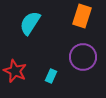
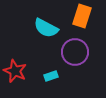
cyan semicircle: moved 16 px right, 5 px down; rotated 95 degrees counterclockwise
purple circle: moved 8 px left, 5 px up
cyan rectangle: rotated 48 degrees clockwise
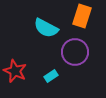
cyan rectangle: rotated 16 degrees counterclockwise
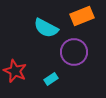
orange rectangle: rotated 50 degrees clockwise
purple circle: moved 1 px left
cyan rectangle: moved 3 px down
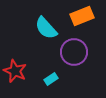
cyan semicircle: rotated 20 degrees clockwise
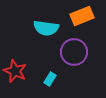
cyan semicircle: rotated 40 degrees counterclockwise
cyan rectangle: moved 1 px left; rotated 24 degrees counterclockwise
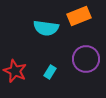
orange rectangle: moved 3 px left
purple circle: moved 12 px right, 7 px down
cyan rectangle: moved 7 px up
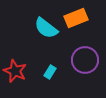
orange rectangle: moved 3 px left, 2 px down
cyan semicircle: rotated 30 degrees clockwise
purple circle: moved 1 px left, 1 px down
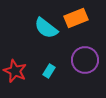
cyan rectangle: moved 1 px left, 1 px up
